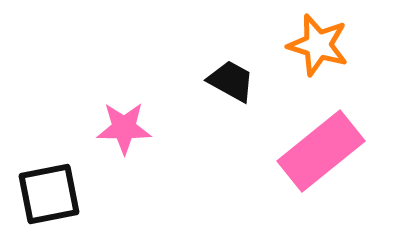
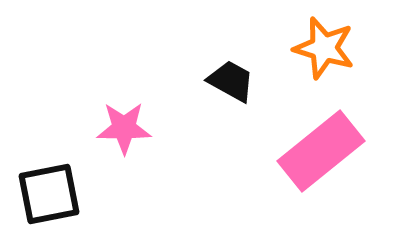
orange star: moved 6 px right, 3 px down
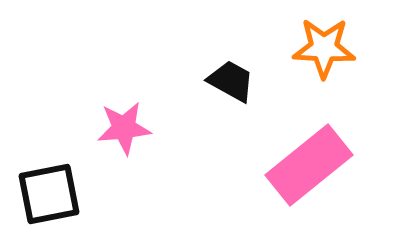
orange star: rotated 14 degrees counterclockwise
pink star: rotated 6 degrees counterclockwise
pink rectangle: moved 12 px left, 14 px down
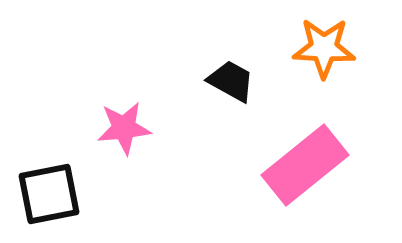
pink rectangle: moved 4 px left
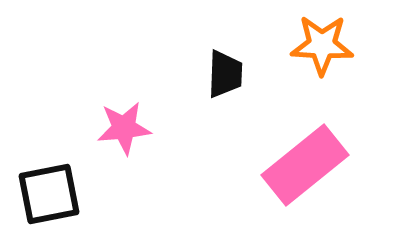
orange star: moved 2 px left, 3 px up
black trapezoid: moved 6 px left, 7 px up; rotated 63 degrees clockwise
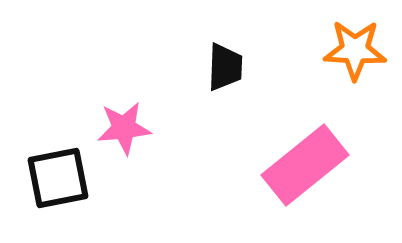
orange star: moved 33 px right, 5 px down
black trapezoid: moved 7 px up
black square: moved 9 px right, 16 px up
